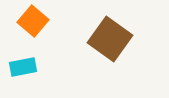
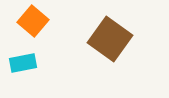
cyan rectangle: moved 4 px up
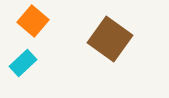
cyan rectangle: rotated 32 degrees counterclockwise
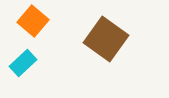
brown square: moved 4 px left
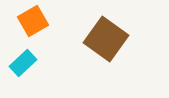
orange square: rotated 20 degrees clockwise
